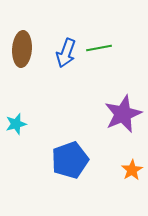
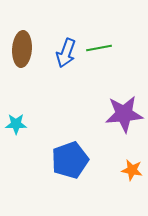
purple star: moved 1 px right; rotated 18 degrees clockwise
cyan star: rotated 15 degrees clockwise
orange star: rotated 30 degrees counterclockwise
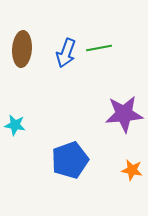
cyan star: moved 1 px left, 1 px down; rotated 10 degrees clockwise
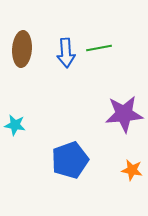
blue arrow: rotated 24 degrees counterclockwise
